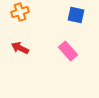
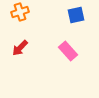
blue square: rotated 24 degrees counterclockwise
red arrow: rotated 72 degrees counterclockwise
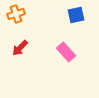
orange cross: moved 4 px left, 2 px down
pink rectangle: moved 2 px left, 1 px down
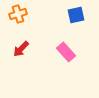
orange cross: moved 2 px right
red arrow: moved 1 px right, 1 px down
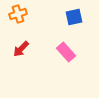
blue square: moved 2 px left, 2 px down
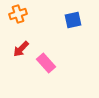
blue square: moved 1 px left, 3 px down
pink rectangle: moved 20 px left, 11 px down
